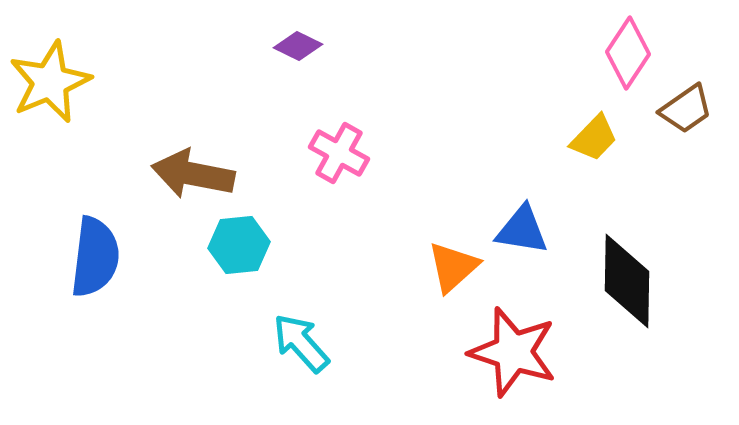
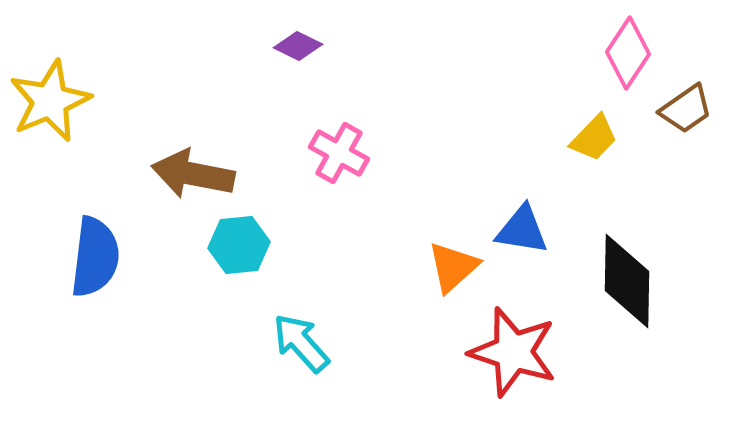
yellow star: moved 19 px down
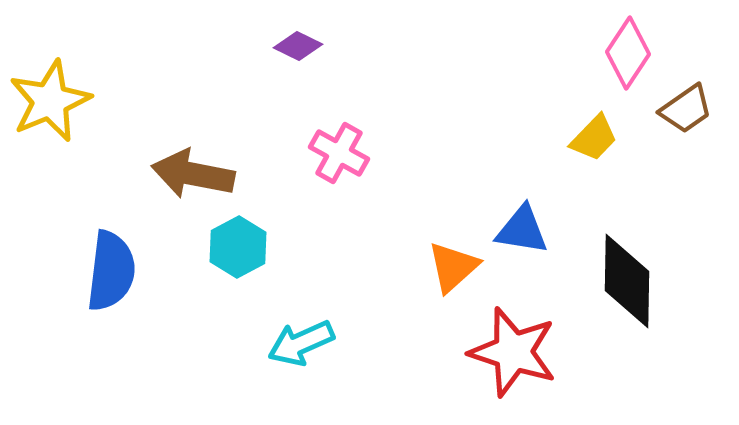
cyan hexagon: moved 1 px left, 2 px down; rotated 22 degrees counterclockwise
blue semicircle: moved 16 px right, 14 px down
cyan arrow: rotated 72 degrees counterclockwise
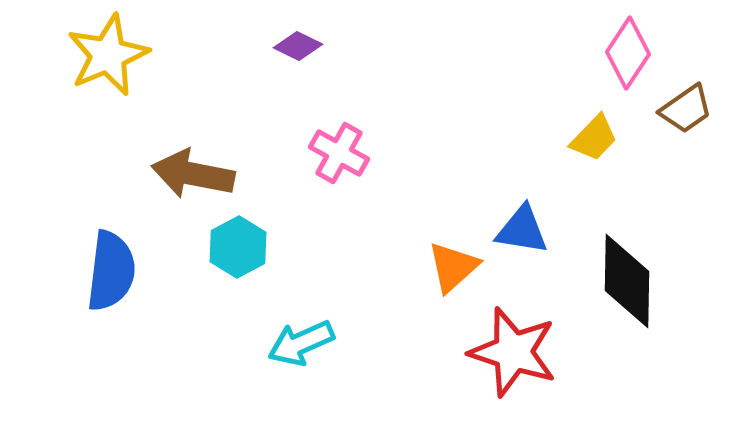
yellow star: moved 58 px right, 46 px up
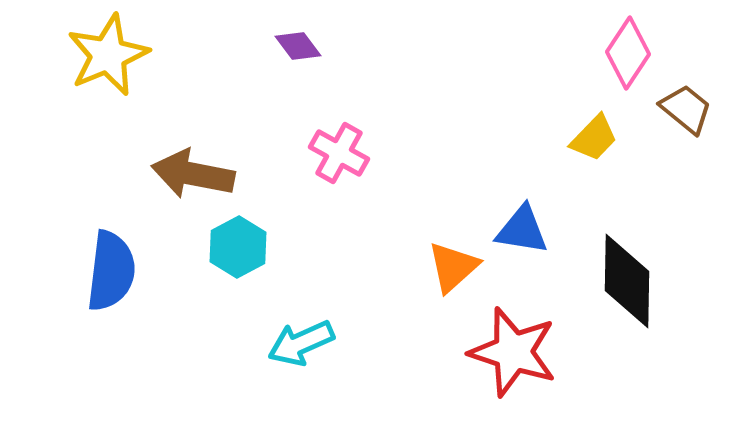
purple diamond: rotated 27 degrees clockwise
brown trapezoid: rotated 106 degrees counterclockwise
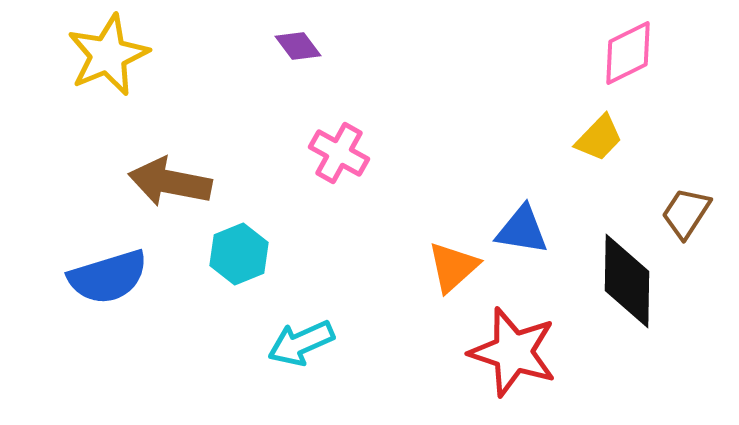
pink diamond: rotated 30 degrees clockwise
brown trapezoid: moved 104 px down; rotated 96 degrees counterclockwise
yellow trapezoid: moved 5 px right
brown arrow: moved 23 px left, 8 px down
cyan hexagon: moved 1 px right, 7 px down; rotated 6 degrees clockwise
blue semicircle: moved 3 px left, 6 px down; rotated 66 degrees clockwise
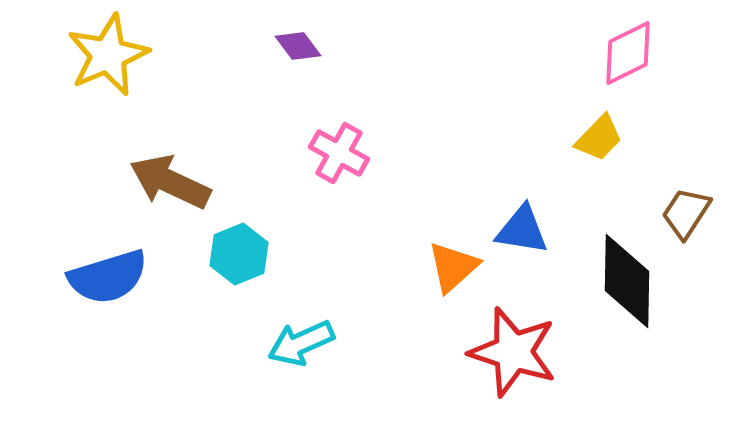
brown arrow: rotated 14 degrees clockwise
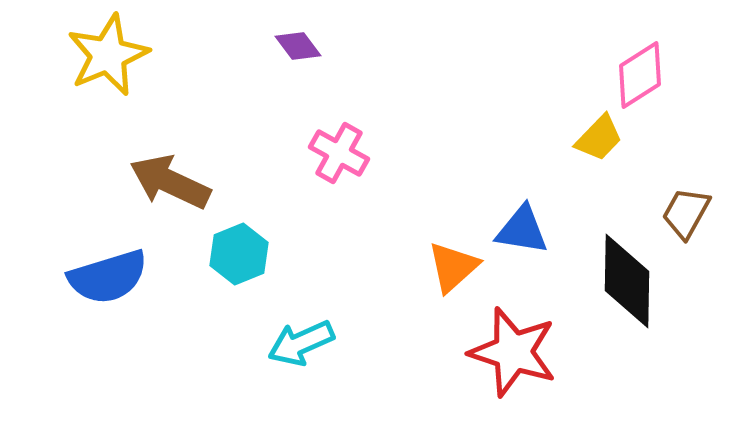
pink diamond: moved 12 px right, 22 px down; rotated 6 degrees counterclockwise
brown trapezoid: rotated 4 degrees counterclockwise
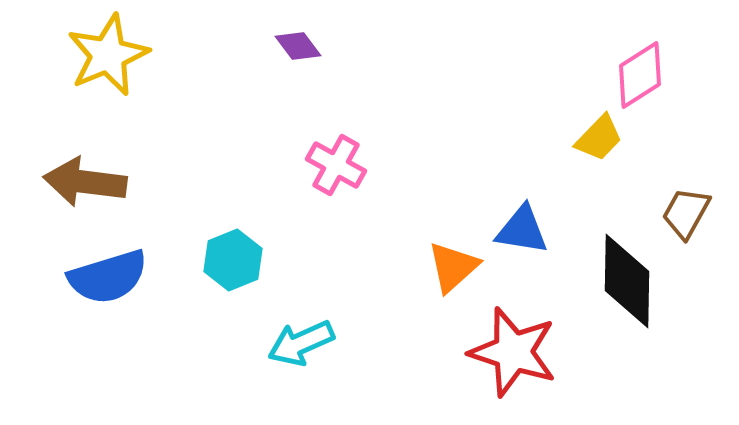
pink cross: moved 3 px left, 12 px down
brown arrow: moved 85 px left; rotated 18 degrees counterclockwise
cyan hexagon: moved 6 px left, 6 px down
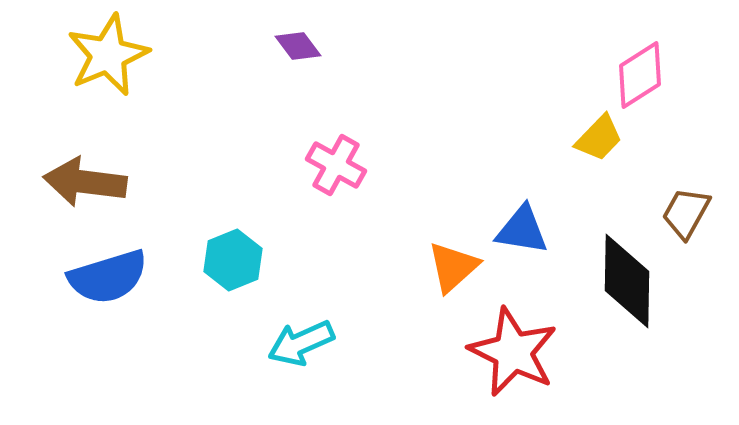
red star: rotated 8 degrees clockwise
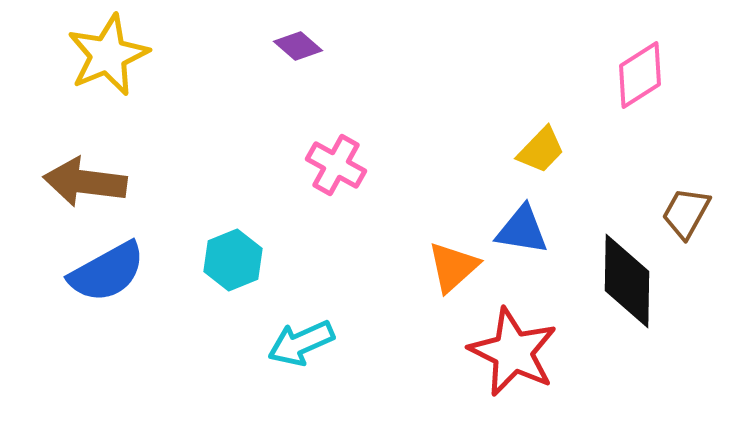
purple diamond: rotated 12 degrees counterclockwise
yellow trapezoid: moved 58 px left, 12 px down
blue semicircle: moved 1 px left, 5 px up; rotated 12 degrees counterclockwise
